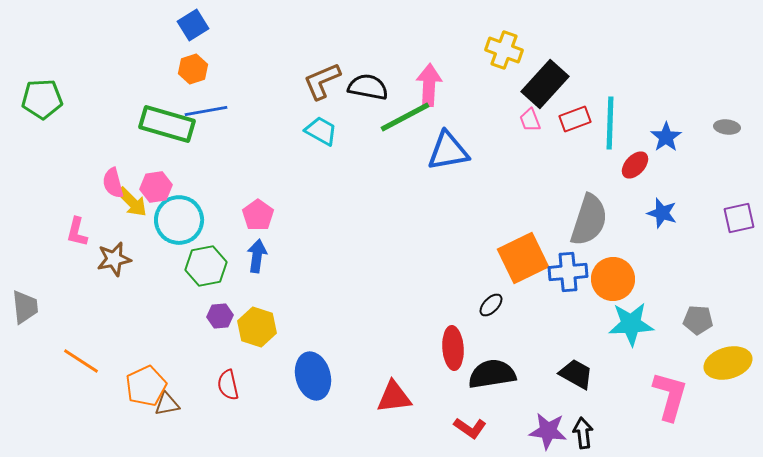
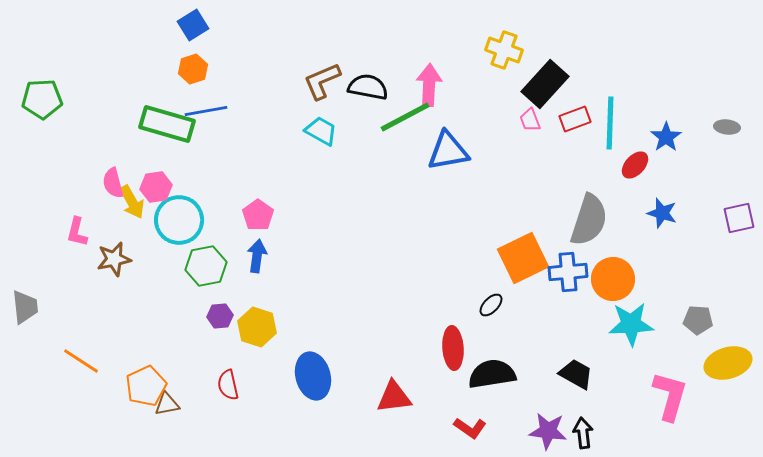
yellow arrow at (132, 202): rotated 16 degrees clockwise
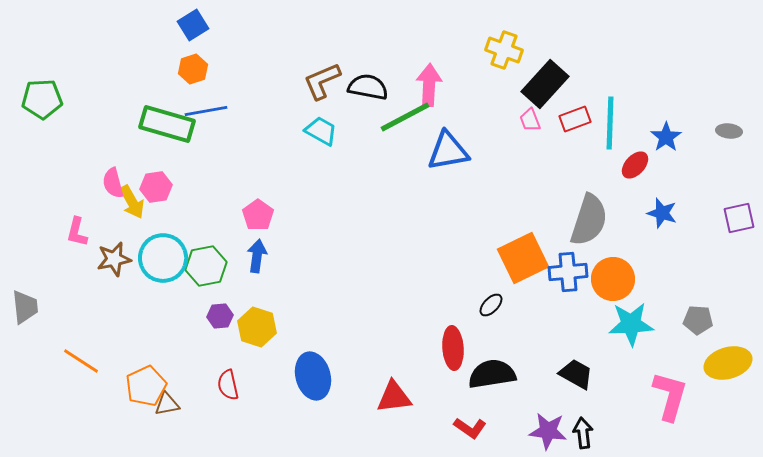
gray ellipse at (727, 127): moved 2 px right, 4 px down
cyan circle at (179, 220): moved 16 px left, 38 px down
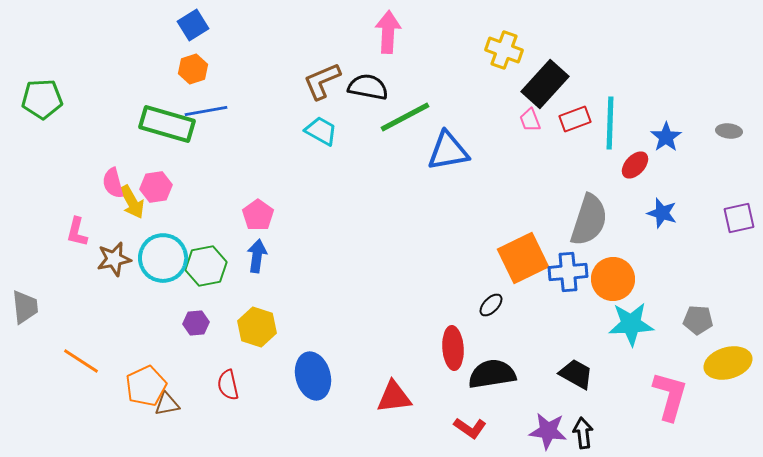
pink arrow at (429, 85): moved 41 px left, 53 px up
purple hexagon at (220, 316): moved 24 px left, 7 px down
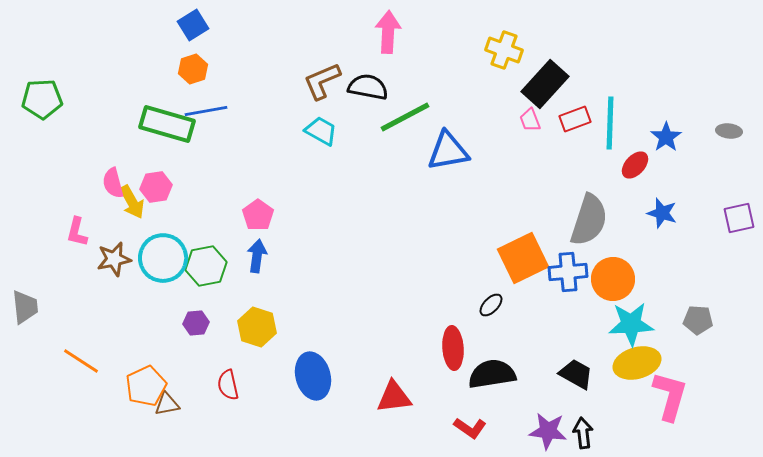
yellow ellipse at (728, 363): moved 91 px left
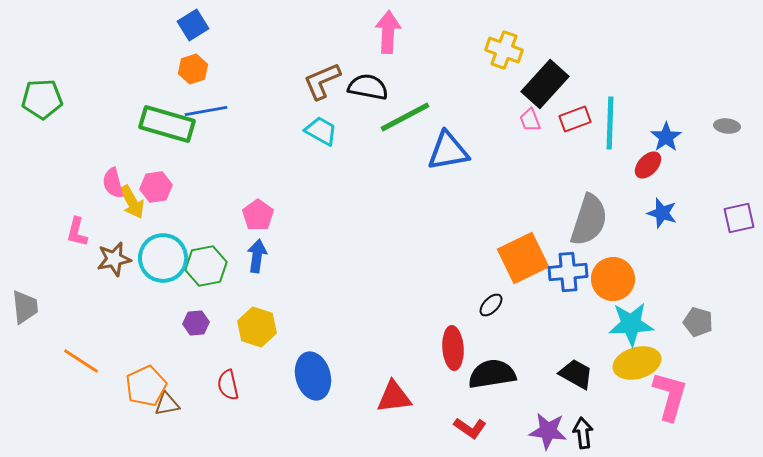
gray ellipse at (729, 131): moved 2 px left, 5 px up
red ellipse at (635, 165): moved 13 px right
gray pentagon at (698, 320): moved 2 px down; rotated 12 degrees clockwise
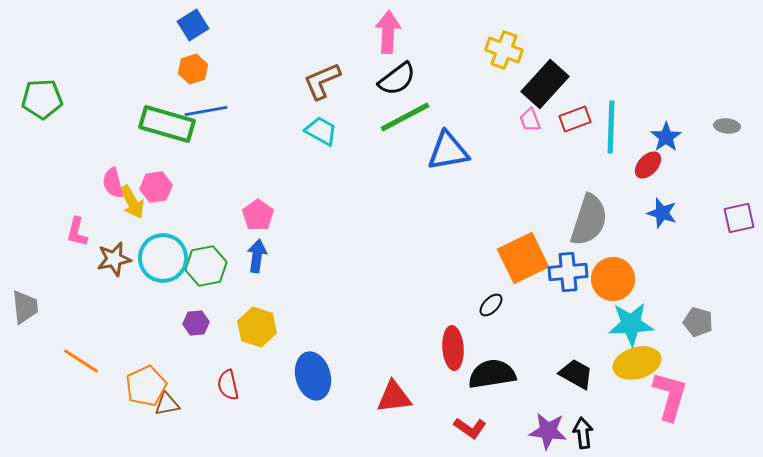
black semicircle at (368, 87): moved 29 px right, 8 px up; rotated 132 degrees clockwise
cyan line at (610, 123): moved 1 px right, 4 px down
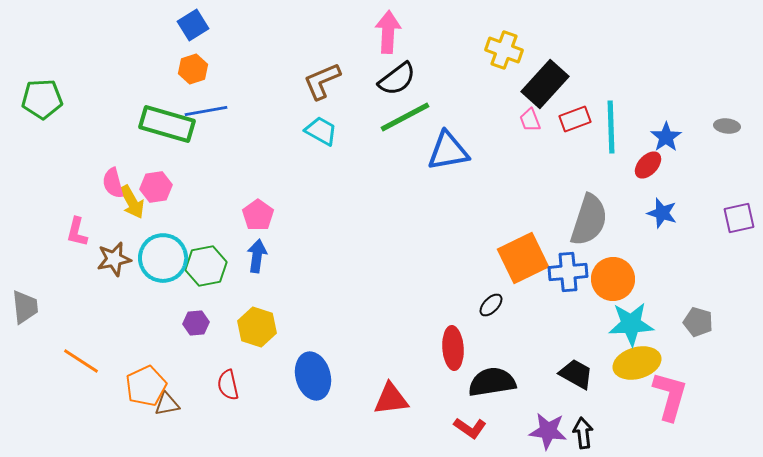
cyan line at (611, 127): rotated 4 degrees counterclockwise
black semicircle at (492, 374): moved 8 px down
red triangle at (394, 397): moved 3 px left, 2 px down
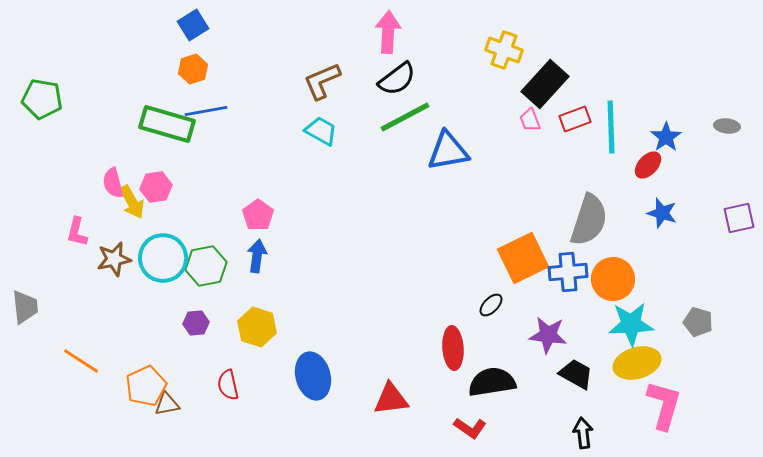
green pentagon at (42, 99): rotated 12 degrees clockwise
pink L-shape at (670, 396): moved 6 px left, 9 px down
purple star at (548, 431): moved 96 px up
